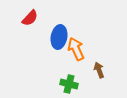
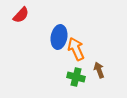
red semicircle: moved 9 px left, 3 px up
green cross: moved 7 px right, 7 px up
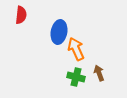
red semicircle: rotated 36 degrees counterclockwise
blue ellipse: moved 5 px up
brown arrow: moved 3 px down
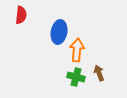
orange arrow: moved 1 px right, 1 px down; rotated 30 degrees clockwise
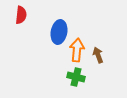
brown arrow: moved 1 px left, 18 px up
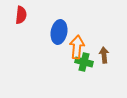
orange arrow: moved 3 px up
brown arrow: moved 6 px right; rotated 14 degrees clockwise
green cross: moved 8 px right, 15 px up
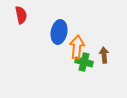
red semicircle: rotated 18 degrees counterclockwise
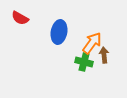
red semicircle: moved 1 px left, 3 px down; rotated 132 degrees clockwise
orange arrow: moved 15 px right, 4 px up; rotated 30 degrees clockwise
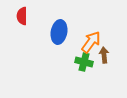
red semicircle: moved 2 px right, 2 px up; rotated 60 degrees clockwise
orange arrow: moved 1 px left, 1 px up
